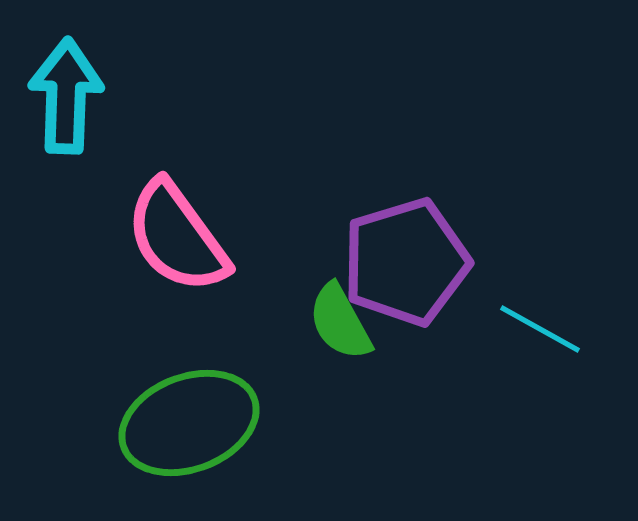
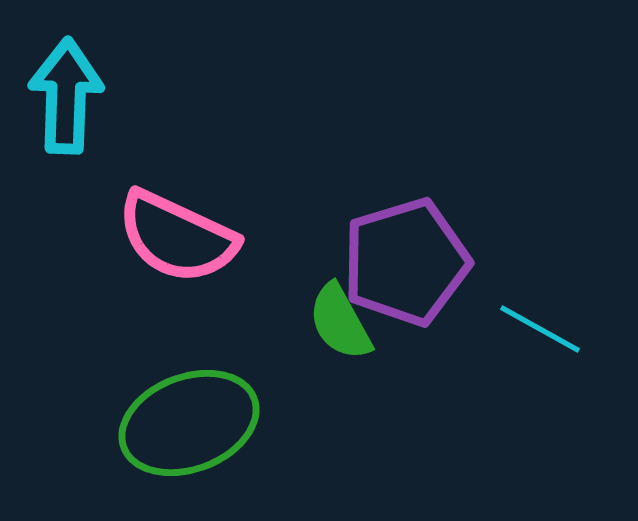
pink semicircle: rotated 29 degrees counterclockwise
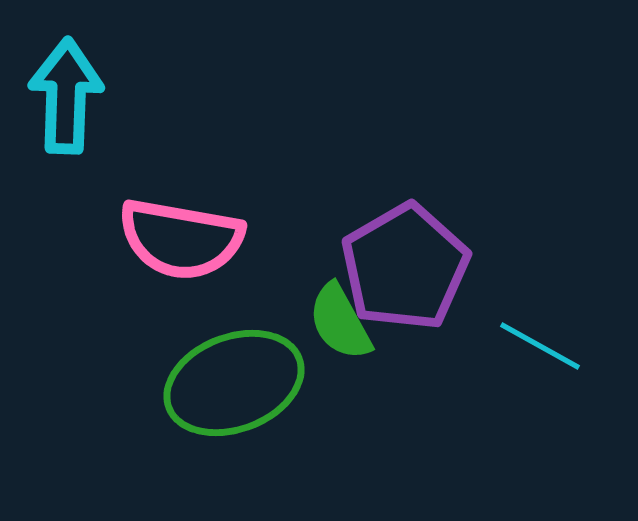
pink semicircle: moved 4 px right, 2 px down; rotated 15 degrees counterclockwise
purple pentagon: moved 1 px left, 5 px down; rotated 13 degrees counterclockwise
cyan line: moved 17 px down
green ellipse: moved 45 px right, 40 px up
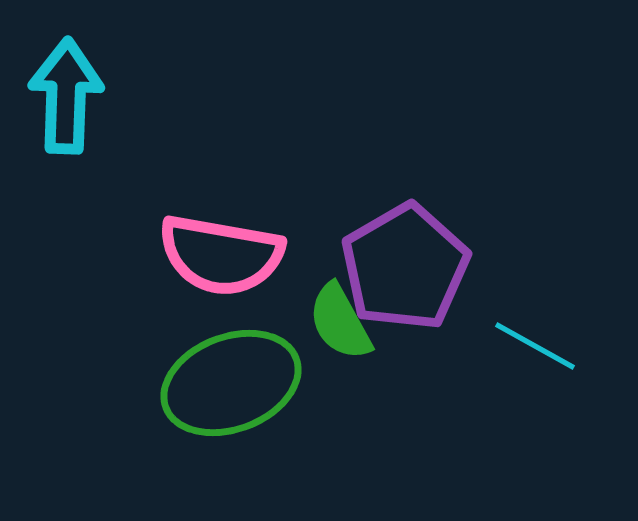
pink semicircle: moved 40 px right, 16 px down
cyan line: moved 5 px left
green ellipse: moved 3 px left
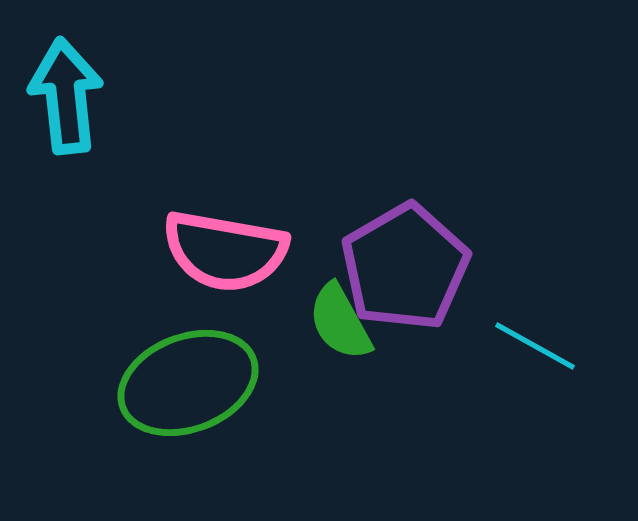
cyan arrow: rotated 8 degrees counterclockwise
pink semicircle: moved 4 px right, 4 px up
green ellipse: moved 43 px left
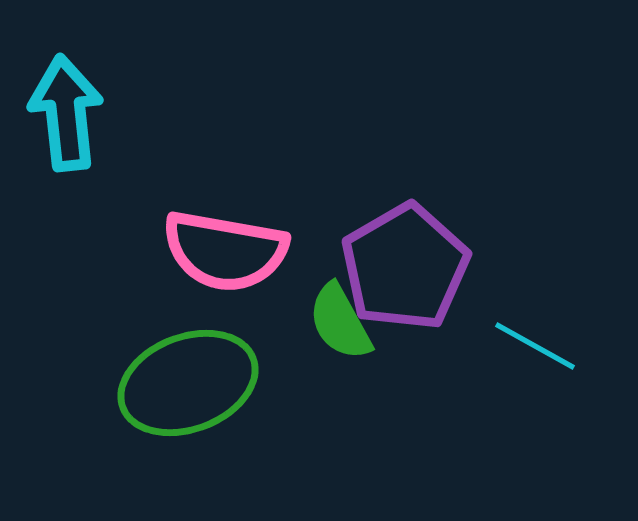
cyan arrow: moved 17 px down
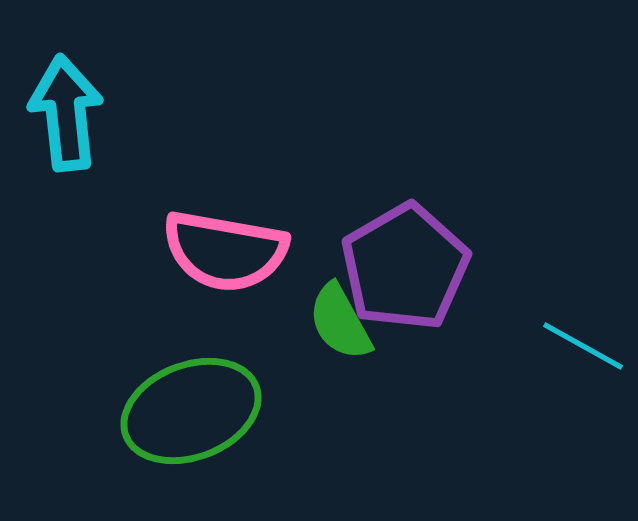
cyan line: moved 48 px right
green ellipse: moved 3 px right, 28 px down
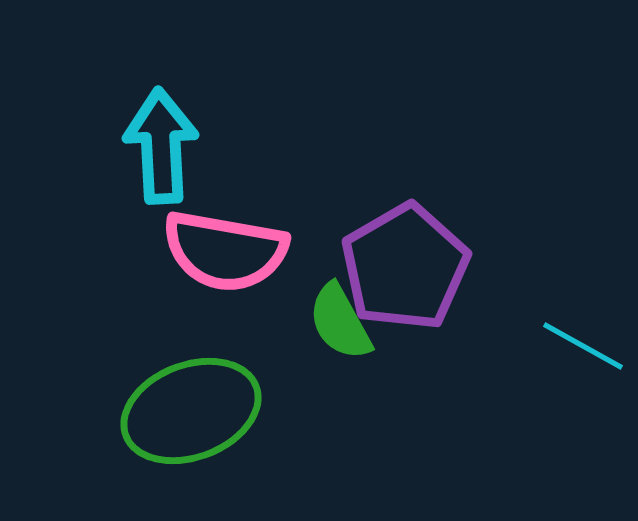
cyan arrow: moved 95 px right, 33 px down; rotated 3 degrees clockwise
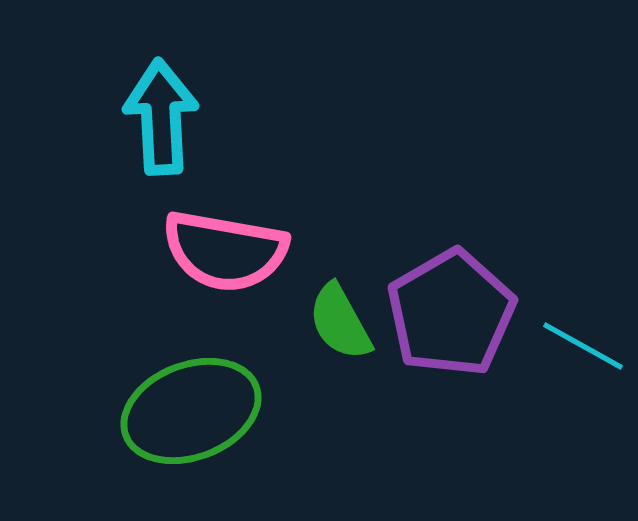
cyan arrow: moved 29 px up
purple pentagon: moved 46 px right, 46 px down
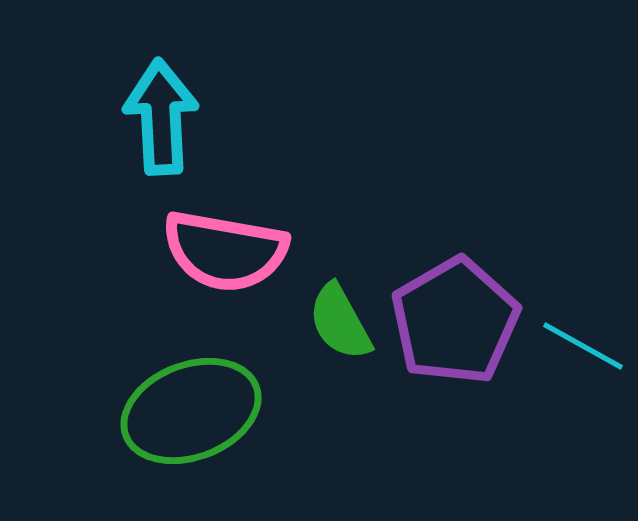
purple pentagon: moved 4 px right, 8 px down
